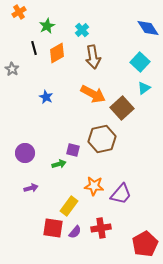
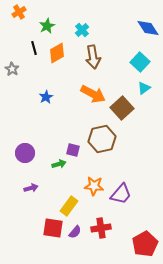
blue star: rotated 16 degrees clockwise
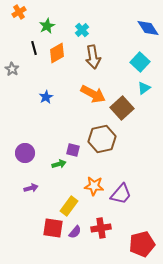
red pentagon: moved 3 px left; rotated 15 degrees clockwise
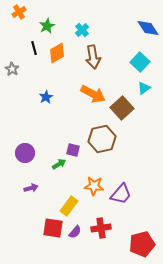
green arrow: rotated 16 degrees counterclockwise
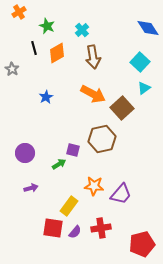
green star: rotated 21 degrees counterclockwise
